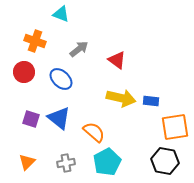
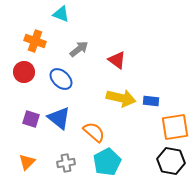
black hexagon: moved 6 px right
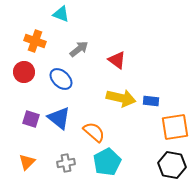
black hexagon: moved 1 px right, 4 px down
